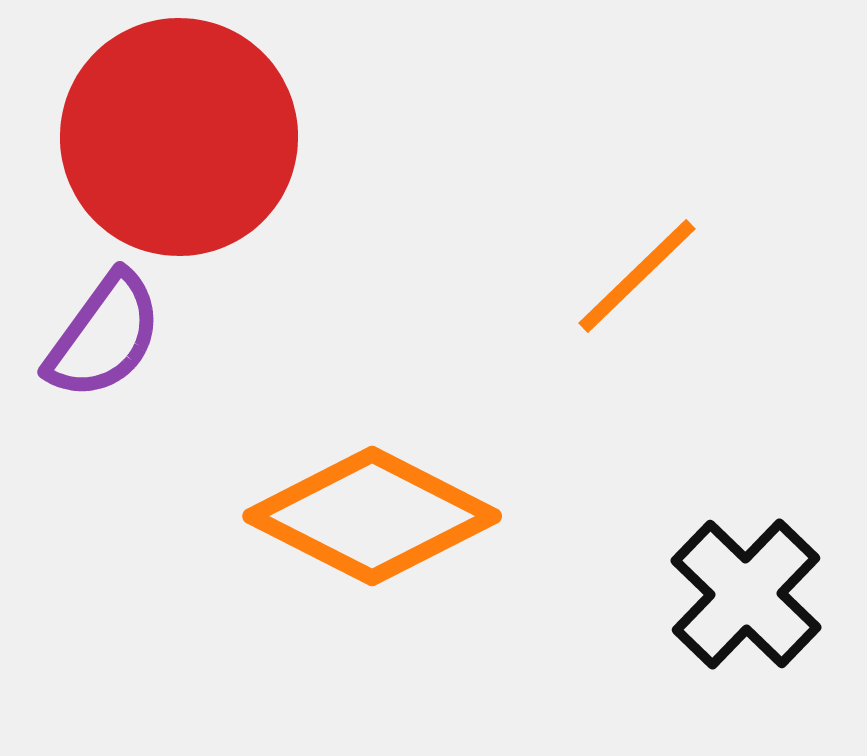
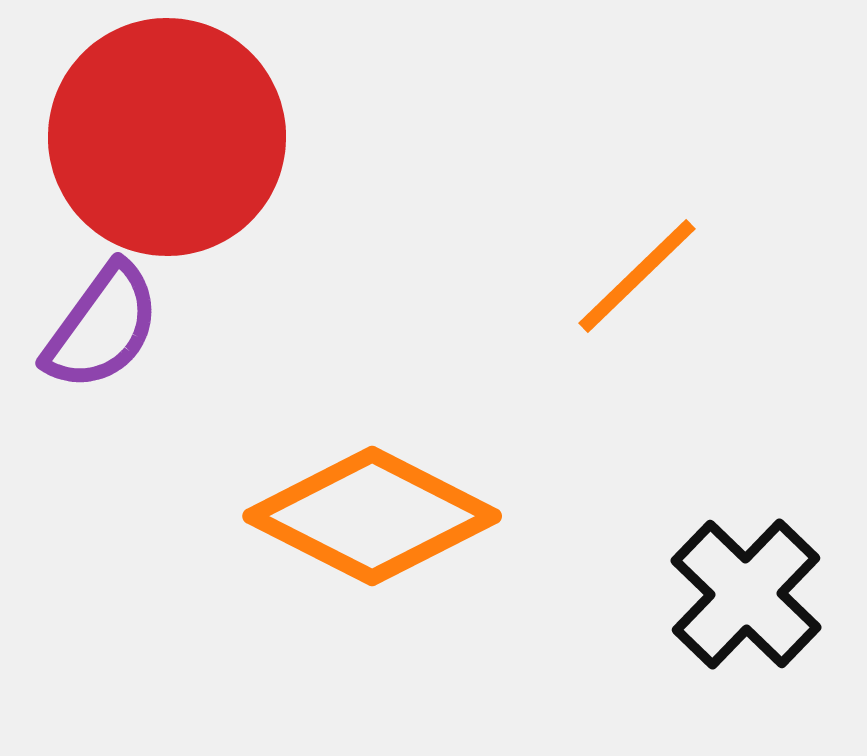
red circle: moved 12 px left
purple semicircle: moved 2 px left, 9 px up
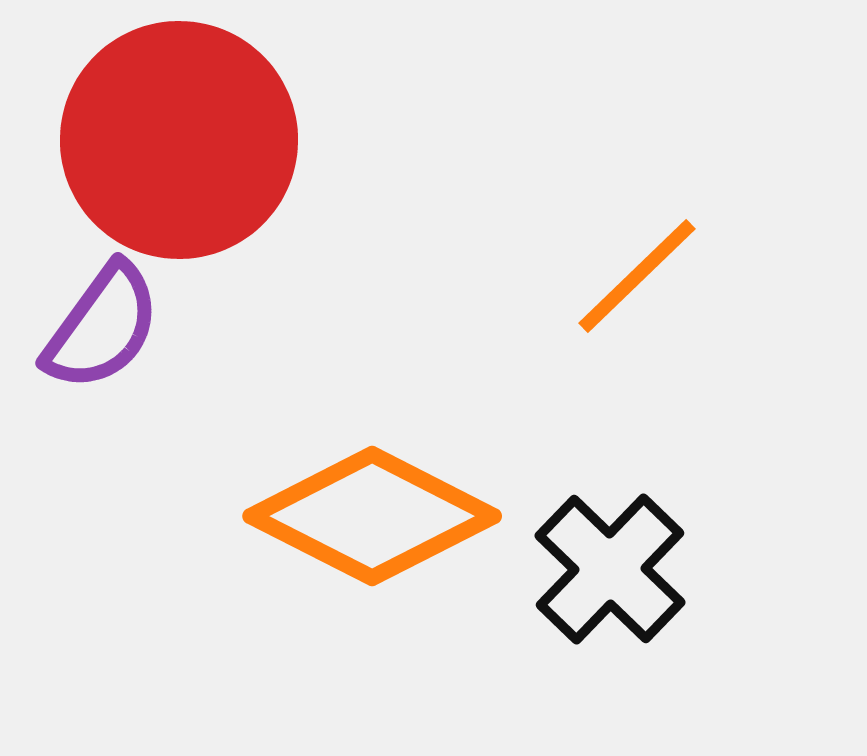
red circle: moved 12 px right, 3 px down
black cross: moved 136 px left, 25 px up
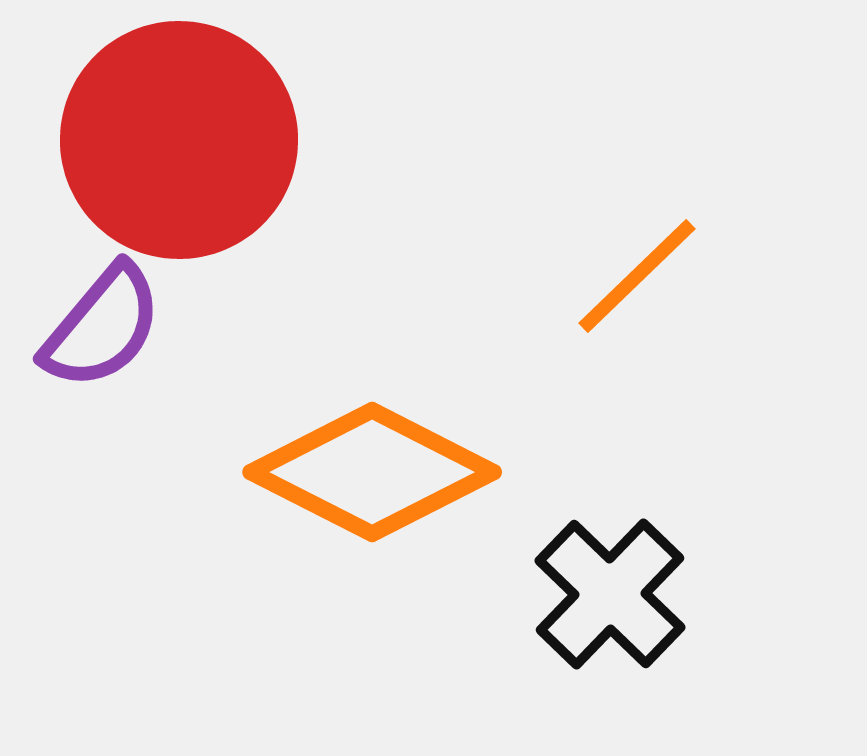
purple semicircle: rotated 4 degrees clockwise
orange diamond: moved 44 px up
black cross: moved 25 px down
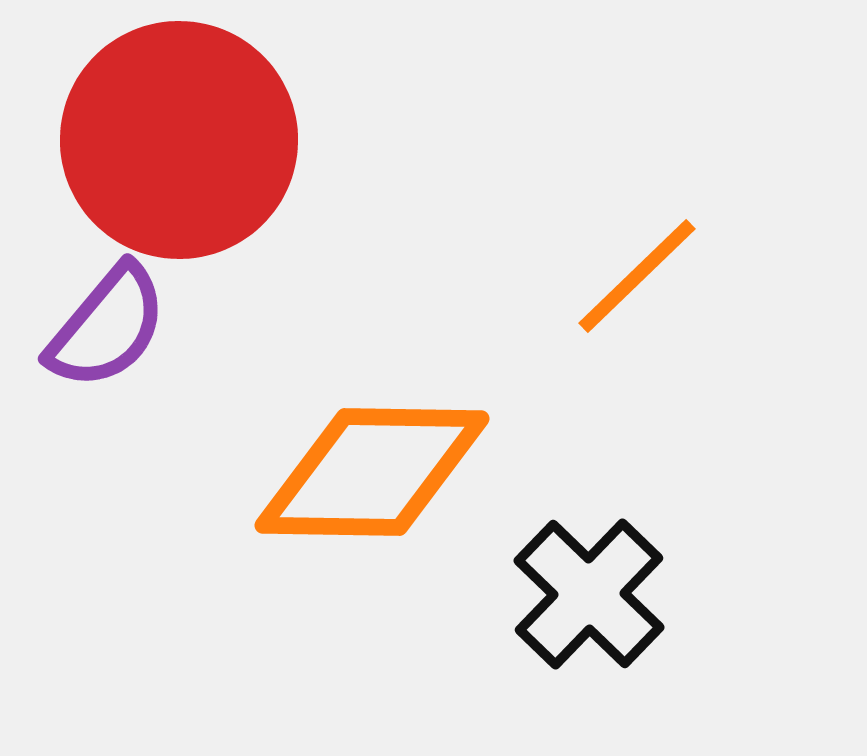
purple semicircle: moved 5 px right
orange diamond: rotated 26 degrees counterclockwise
black cross: moved 21 px left
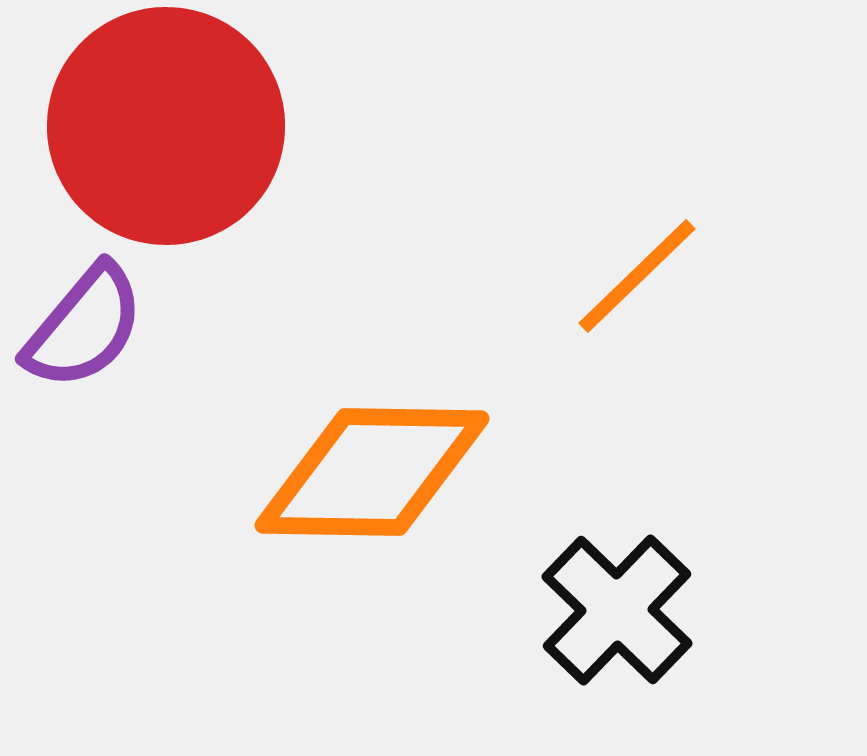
red circle: moved 13 px left, 14 px up
purple semicircle: moved 23 px left
black cross: moved 28 px right, 16 px down
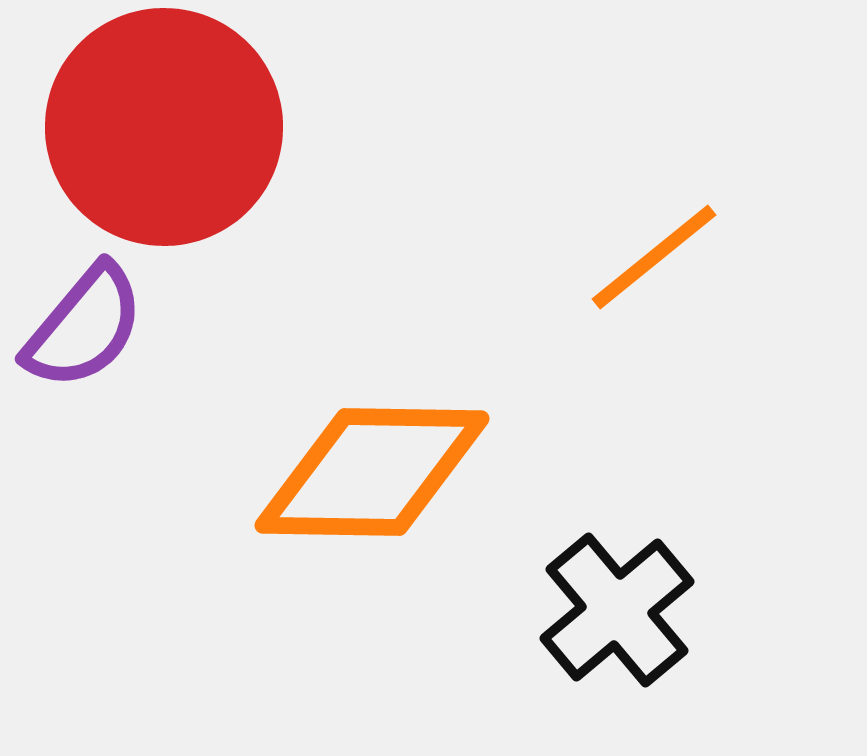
red circle: moved 2 px left, 1 px down
orange line: moved 17 px right, 19 px up; rotated 5 degrees clockwise
black cross: rotated 6 degrees clockwise
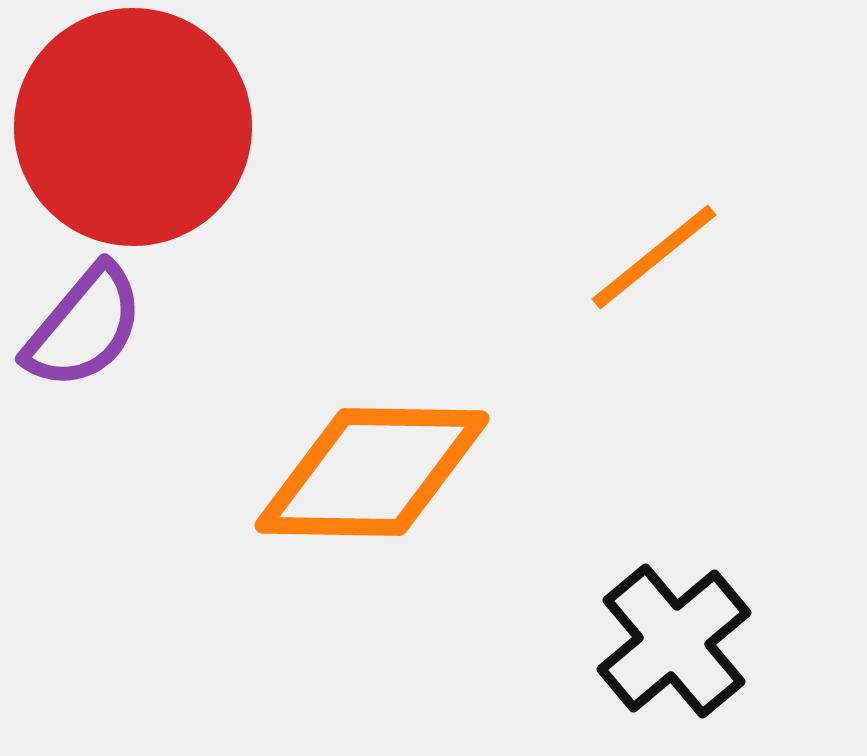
red circle: moved 31 px left
black cross: moved 57 px right, 31 px down
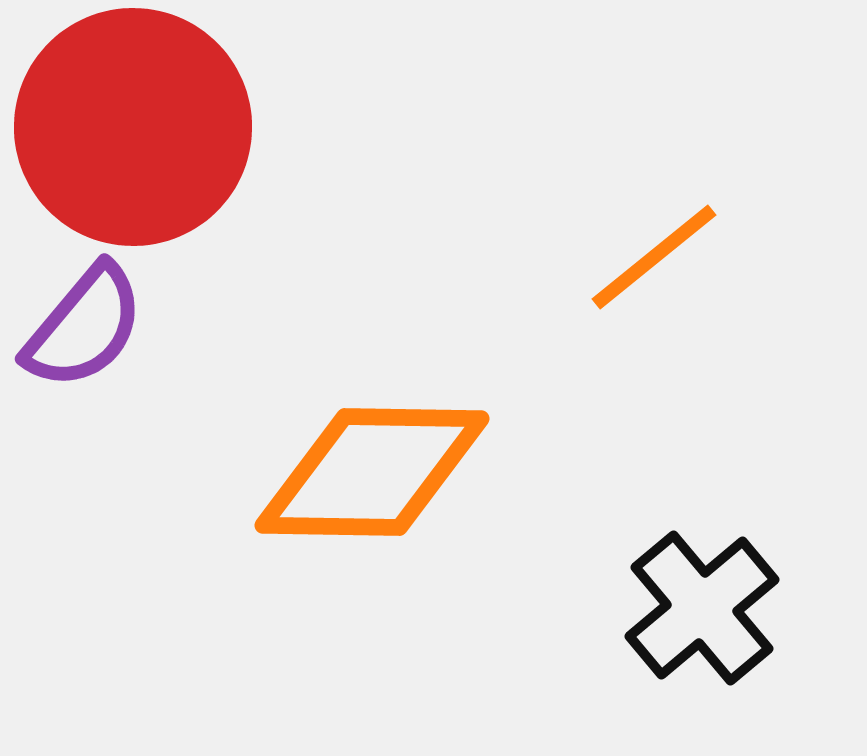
black cross: moved 28 px right, 33 px up
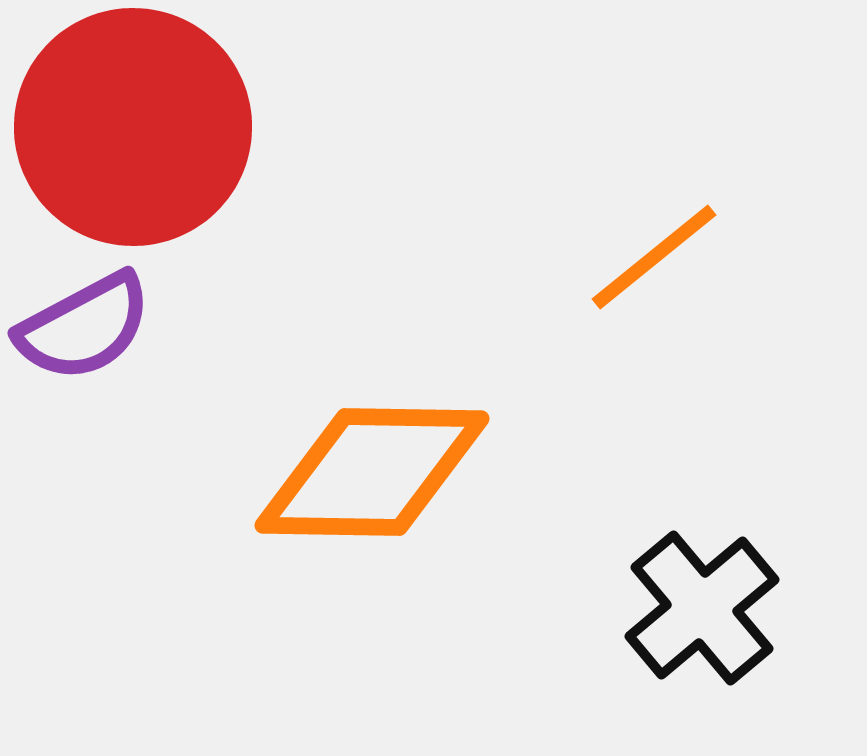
purple semicircle: rotated 22 degrees clockwise
